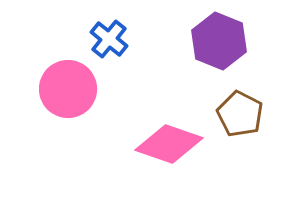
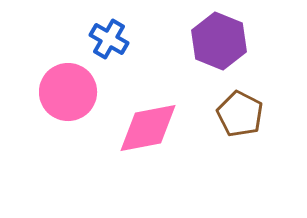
blue cross: rotated 9 degrees counterclockwise
pink circle: moved 3 px down
pink diamond: moved 21 px left, 16 px up; rotated 30 degrees counterclockwise
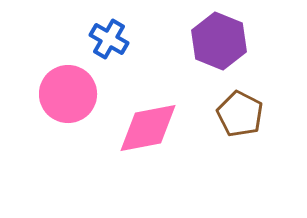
pink circle: moved 2 px down
